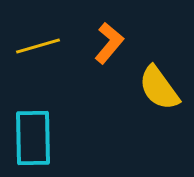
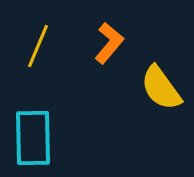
yellow line: rotated 51 degrees counterclockwise
yellow semicircle: moved 2 px right
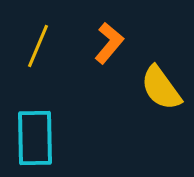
cyan rectangle: moved 2 px right
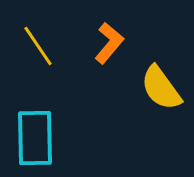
yellow line: rotated 57 degrees counterclockwise
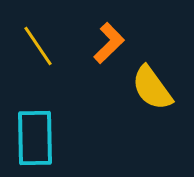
orange L-shape: rotated 6 degrees clockwise
yellow semicircle: moved 9 px left
